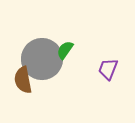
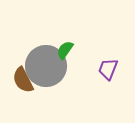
gray circle: moved 4 px right, 7 px down
brown semicircle: rotated 16 degrees counterclockwise
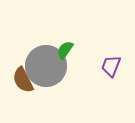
purple trapezoid: moved 3 px right, 3 px up
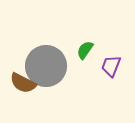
green semicircle: moved 20 px right
brown semicircle: moved 3 px down; rotated 36 degrees counterclockwise
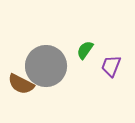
brown semicircle: moved 2 px left, 1 px down
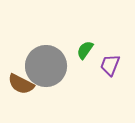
purple trapezoid: moved 1 px left, 1 px up
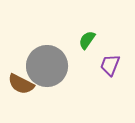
green semicircle: moved 2 px right, 10 px up
gray circle: moved 1 px right
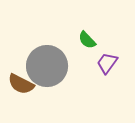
green semicircle: rotated 78 degrees counterclockwise
purple trapezoid: moved 3 px left, 2 px up; rotated 15 degrees clockwise
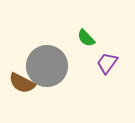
green semicircle: moved 1 px left, 2 px up
brown semicircle: moved 1 px right, 1 px up
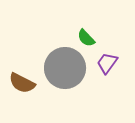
gray circle: moved 18 px right, 2 px down
